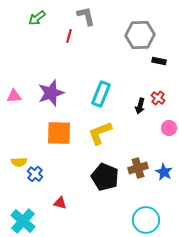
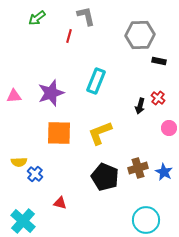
cyan rectangle: moved 5 px left, 13 px up
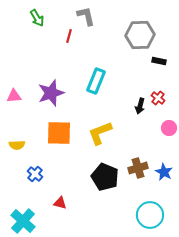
green arrow: rotated 84 degrees counterclockwise
yellow semicircle: moved 2 px left, 17 px up
cyan circle: moved 4 px right, 5 px up
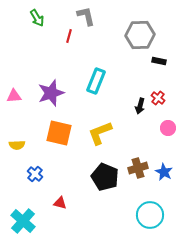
pink circle: moved 1 px left
orange square: rotated 12 degrees clockwise
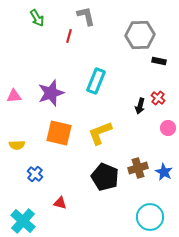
cyan circle: moved 2 px down
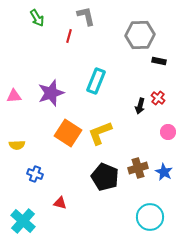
pink circle: moved 4 px down
orange square: moved 9 px right; rotated 20 degrees clockwise
blue cross: rotated 21 degrees counterclockwise
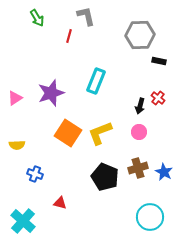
pink triangle: moved 1 px right, 2 px down; rotated 28 degrees counterclockwise
pink circle: moved 29 px left
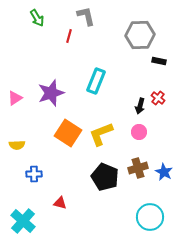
yellow L-shape: moved 1 px right, 1 px down
blue cross: moved 1 px left; rotated 21 degrees counterclockwise
